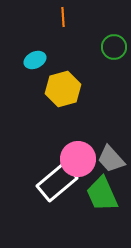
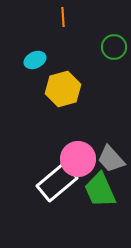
green trapezoid: moved 2 px left, 4 px up
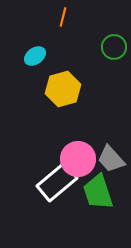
orange line: rotated 18 degrees clockwise
cyan ellipse: moved 4 px up; rotated 10 degrees counterclockwise
green trapezoid: moved 2 px left, 2 px down; rotated 6 degrees clockwise
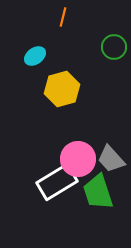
yellow hexagon: moved 1 px left
white rectangle: rotated 9 degrees clockwise
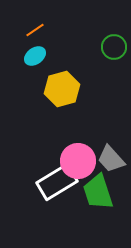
orange line: moved 28 px left, 13 px down; rotated 42 degrees clockwise
pink circle: moved 2 px down
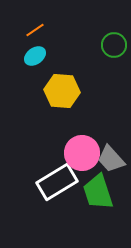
green circle: moved 2 px up
yellow hexagon: moved 2 px down; rotated 20 degrees clockwise
pink circle: moved 4 px right, 8 px up
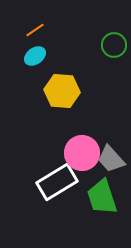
green trapezoid: moved 4 px right, 5 px down
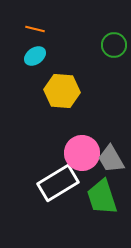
orange line: moved 1 px up; rotated 48 degrees clockwise
gray trapezoid: rotated 12 degrees clockwise
white rectangle: moved 1 px right, 1 px down
